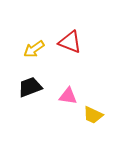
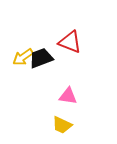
yellow arrow: moved 11 px left, 8 px down
black trapezoid: moved 11 px right, 29 px up
yellow trapezoid: moved 31 px left, 10 px down
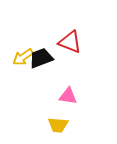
yellow trapezoid: moved 4 px left; rotated 20 degrees counterclockwise
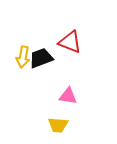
yellow arrow: rotated 45 degrees counterclockwise
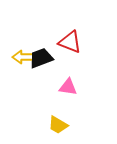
yellow arrow: rotated 80 degrees clockwise
pink triangle: moved 9 px up
yellow trapezoid: rotated 25 degrees clockwise
